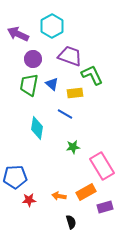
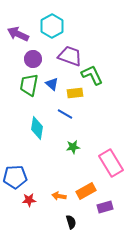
pink rectangle: moved 9 px right, 3 px up
orange rectangle: moved 1 px up
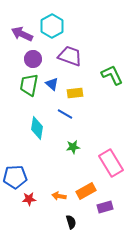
purple arrow: moved 4 px right
green L-shape: moved 20 px right
red star: moved 1 px up
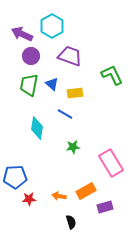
purple circle: moved 2 px left, 3 px up
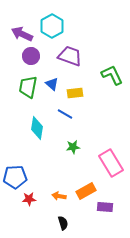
green trapezoid: moved 1 px left, 2 px down
purple rectangle: rotated 21 degrees clockwise
black semicircle: moved 8 px left, 1 px down
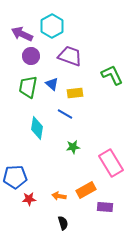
orange rectangle: moved 1 px up
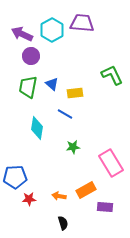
cyan hexagon: moved 4 px down
purple trapezoid: moved 12 px right, 33 px up; rotated 15 degrees counterclockwise
